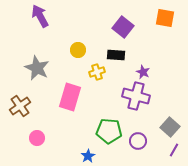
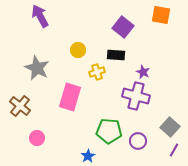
orange square: moved 4 px left, 3 px up
brown cross: rotated 15 degrees counterclockwise
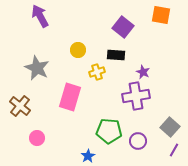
purple cross: rotated 24 degrees counterclockwise
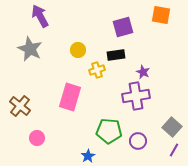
purple square: rotated 35 degrees clockwise
black rectangle: rotated 12 degrees counterclockwise
gray star: moved 7 px left, 19 px up
yellow cross: moved 2 px up
gray square: moved 2 px right
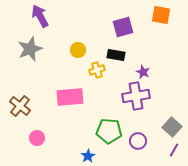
gray star: rotated 25 degrees clockwise
black rectangle: rotated 18 degrees clockwise
pink rectangle: rotated 68 degrees clockwise
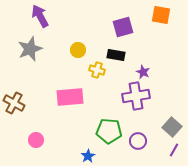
yellow cross: rotated 35 degrees clockwise
brown cross: moved 6 px left, 3 px up; rotated 10 degrees counterclockwise
pink circle: moved 1 px left, 2 px down
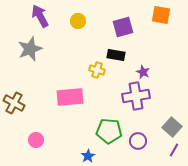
yellow circle: moved 29 px up
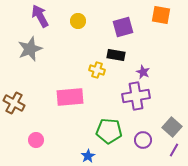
purple circle: moved 5 px right, 1 px up
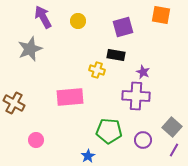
purple arrow: moved 3 px right, 1 px down
purple cross: rotated 12 degrees clockwise
